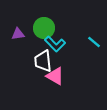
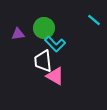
cyan line: moved 22 px up
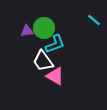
purple triangle: moved 9 px right, 3 px up
cyan L-shape: rotated 65 degrees counterclockwise
white trapezoid: rotated 30 degrees counterclockwise
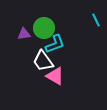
cyan line: moved 2 px right; rotated 24 degrees clockwise
purple triangle: moved 3 px left, 3 px down
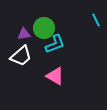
white trapezoid: moved 22 px left, 5 px up; rotated 95 degrees counterclockwise
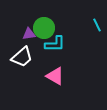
cyan line: moved 1 px right, 5 px down
purple triangle: moved 5 px right
cyan L-shape: rotated 20 degrees clockwise
white trapezoid: moved 1 px right, 1 px down
